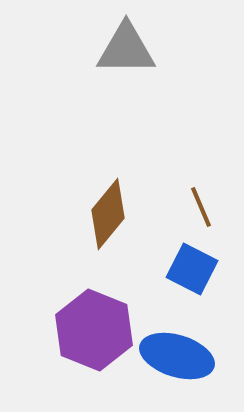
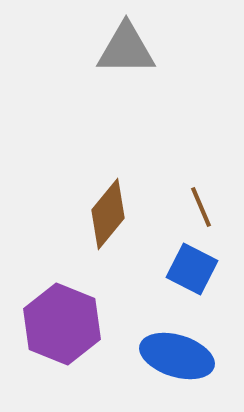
purple hexagon: moved 32 px left, 6 px up
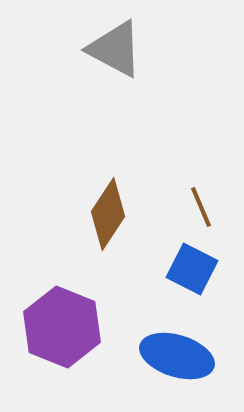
gray triangle: moved 11 px left; rotated 28 degrees clockwise
brown diamond: rotated 6 degrees counterclockwise
purple hexagon: moved 3 px down
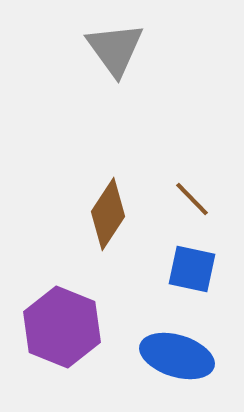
gray triangle: rotated 26 degrees clockwise
brown line: moved 9 px left, 8 px up; rotated 21 degrees counterclockwise
blue square: rotated 15 degrees counterclockwise
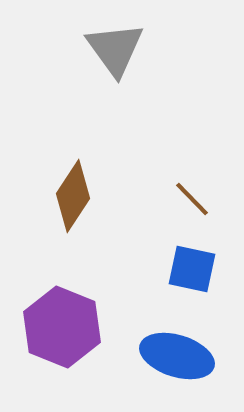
brown diamond: moved 35 px left, 18 px up
